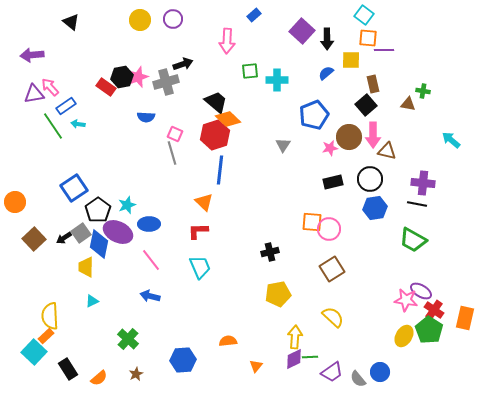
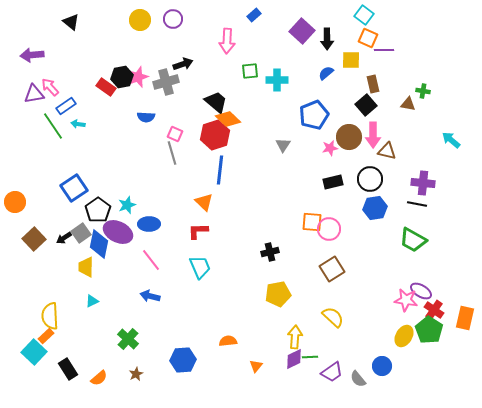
orange square at (368, 38): rotated 18 degrees clockwise
blue circle at (380, 372): moved 2 px right, 6 px up
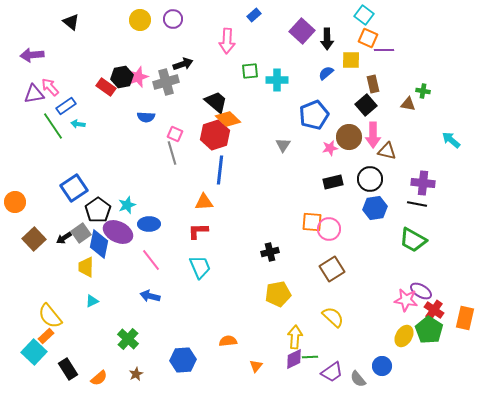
orange triangle at (204, 202): rotated 48 degrees counterclockwise
yellow semicircle at (50, 316): rotated 36 degrees counterclockwise
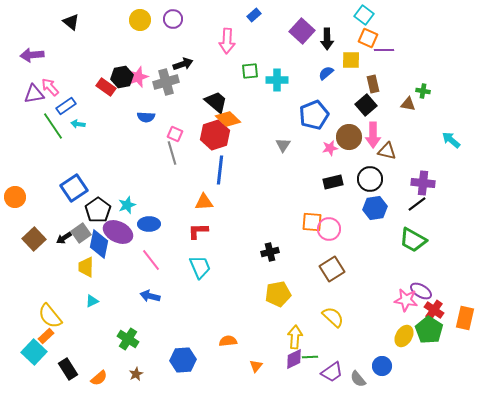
orange circle at (15, 202): moved 5 px up
black line at (417, 204): rotated 48 degrees counterclockwise
green cross at (128, 339): rotated 10 degrees counterclockwise
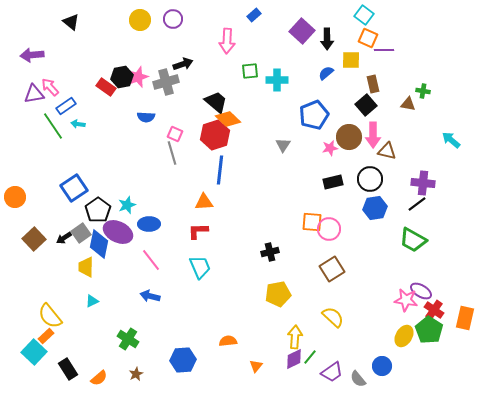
green line at (310, 357): rotated 49 degrees counterclockwise
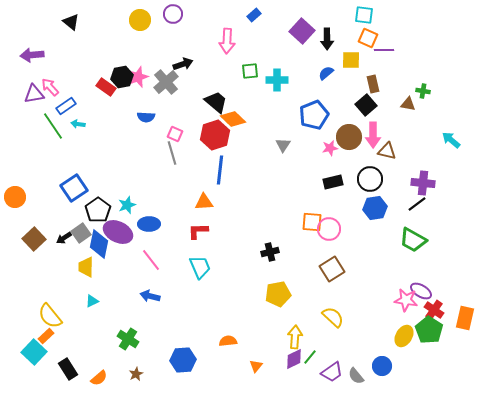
cyan square at (364, 15): rotated 30 degrees counterclockwise
purple circle at (173, 19): moved 5 px up
gray cross at (166, 82): rotated 25 degrees counterclockwise
orange diamond at (228, 119): moved 5 px right
gray semicircle at (358, 379): moved 2 px left, 3 px up
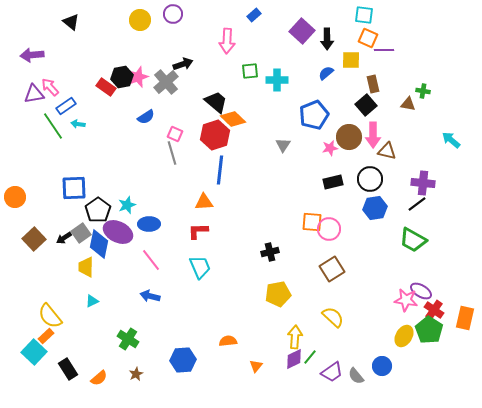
blue semicircle at (146, 117): rotated 36 degrees counterclockwise
blue square at (74, 188): rotated 32 degrees clockwise
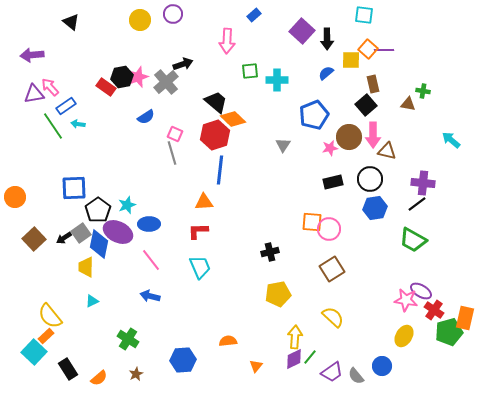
orange square at (368, 38): moved 11 px down; rotated 18 degrees clockwise
green pentagon at (429, 330): moved 20 px right, 2 px down; rotated 24 degrees clockwise
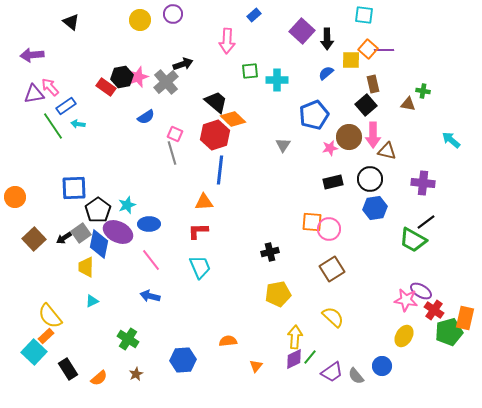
black line at (417, 204): moved 9 px right, 18 px down
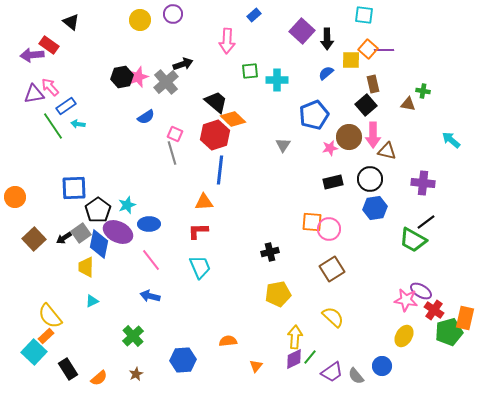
red rectangle at (106, 87): moved 57 px left, 42 px up
green cross at (128, 339): moved 5 px right, 3 px up; rotated 15 degrees clockwise
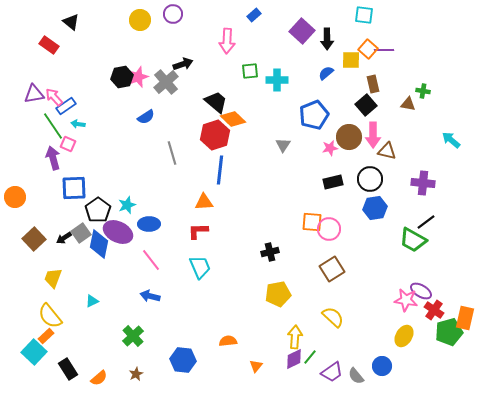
purple arrow at (32, 55): moved 21 px right, 103 px down; rotated 80 degrees clockwise
pink arrow at (50, 87): moved 4 px right, 10 px down
pink square at (175, 134): moved 107 px left, 10 px down
yellow trapezoid at (86, 267): moved 33 px left, 11 px down; rotated 20 degrees clockwise
blue hexagon at (183, 360): rotated 10 degrees clockwise
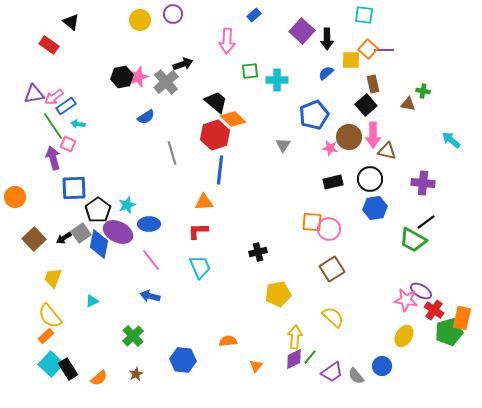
pink arrow at (54, 97): rotated 84 degrees counterclockwise
pink star at (330, 148): rotated 21 degrees clockwise
black cross at (270, 252): moved 12 px left
orange rectangle at (465, 318): moved 3 px left
cyan square at (34, 352): moved 17 px right, 12 px down
